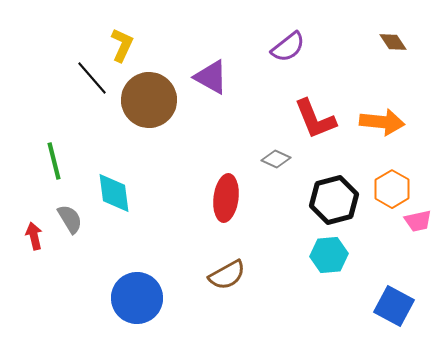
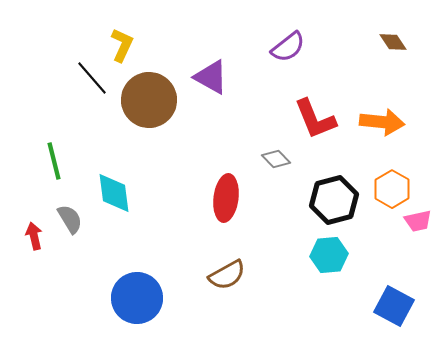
gray diamond: rotated 20 degrees clockwise
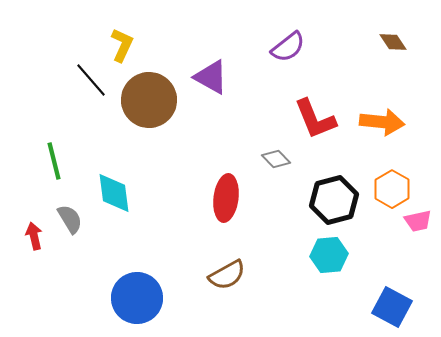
black line: moved 1 px left, 2 px down
blue square: moved 2 px left, 1 px down
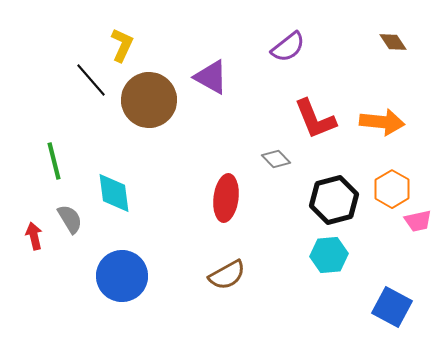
blue circle: moved 15 px left, 22 px up
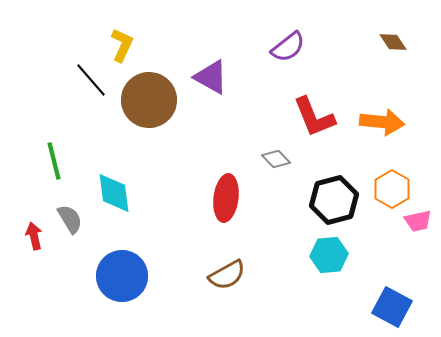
red L-shape: moved 1 px left, 2 px up
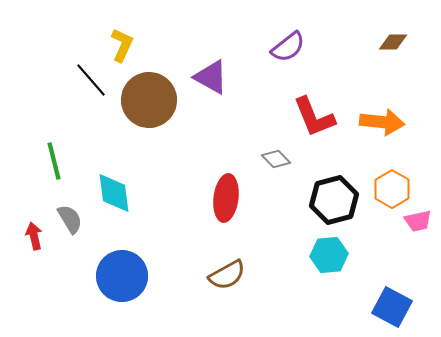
brown diamond: rotated 56 degrees counterclockwise
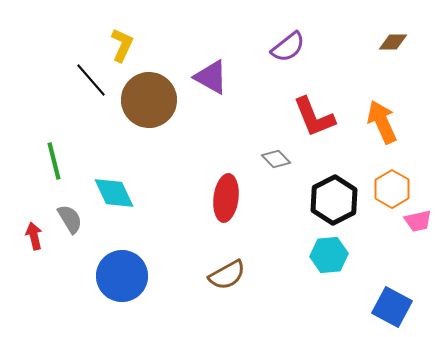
orange arrow: rotated 120 degrees counterclockwise
cyan diamond: rotated 18 degrees counterclockwise
black hexagon: rotated 12 degrees counterclockwise
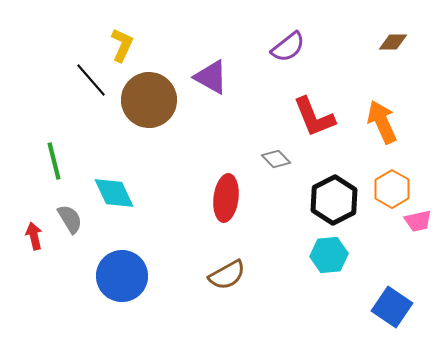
blue square: rotated 6 degrees clockwise
